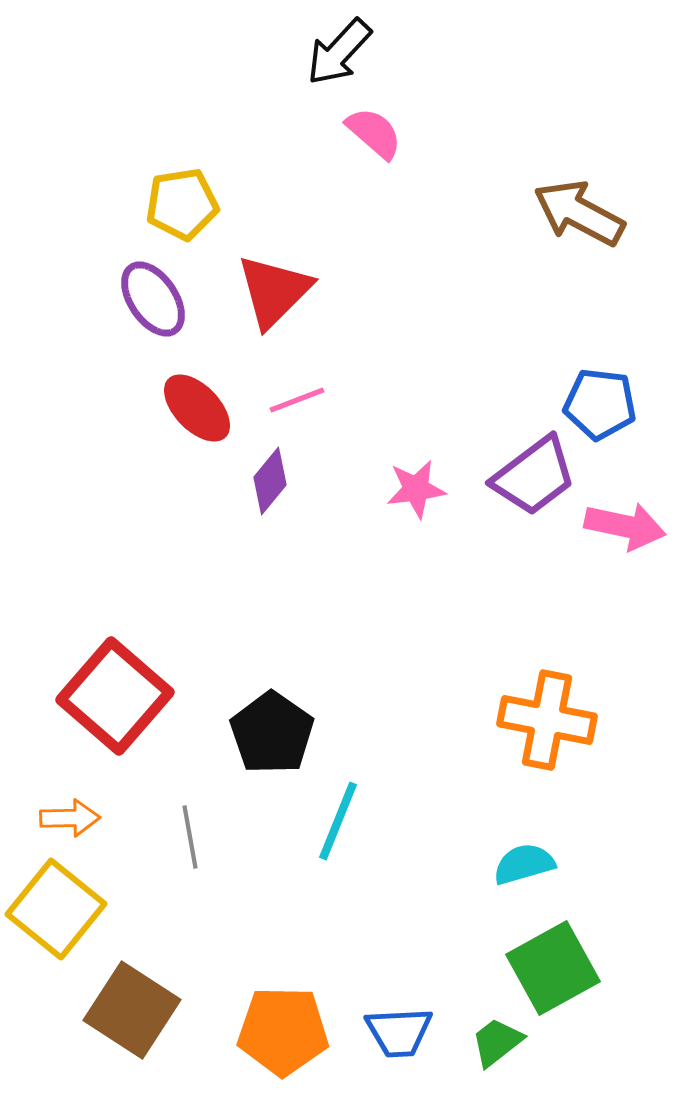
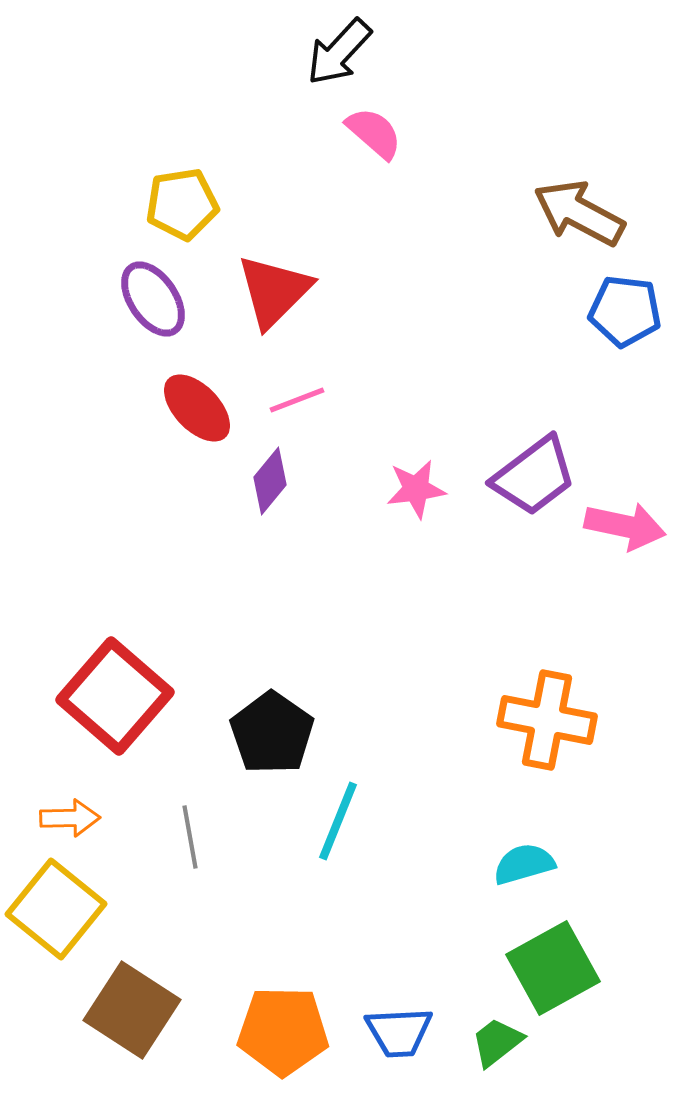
blue pentagon: moved 25 px right, 93 px up
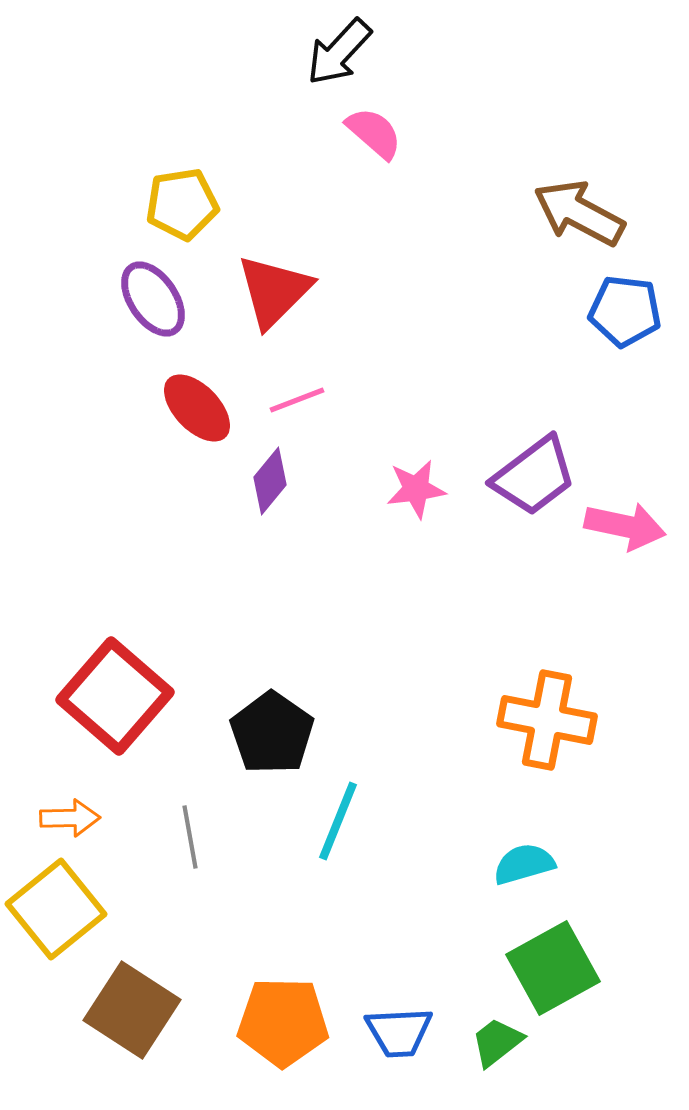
yellow square: rotated 12 degrees clockwise
orange pentagon: moved 9 px up
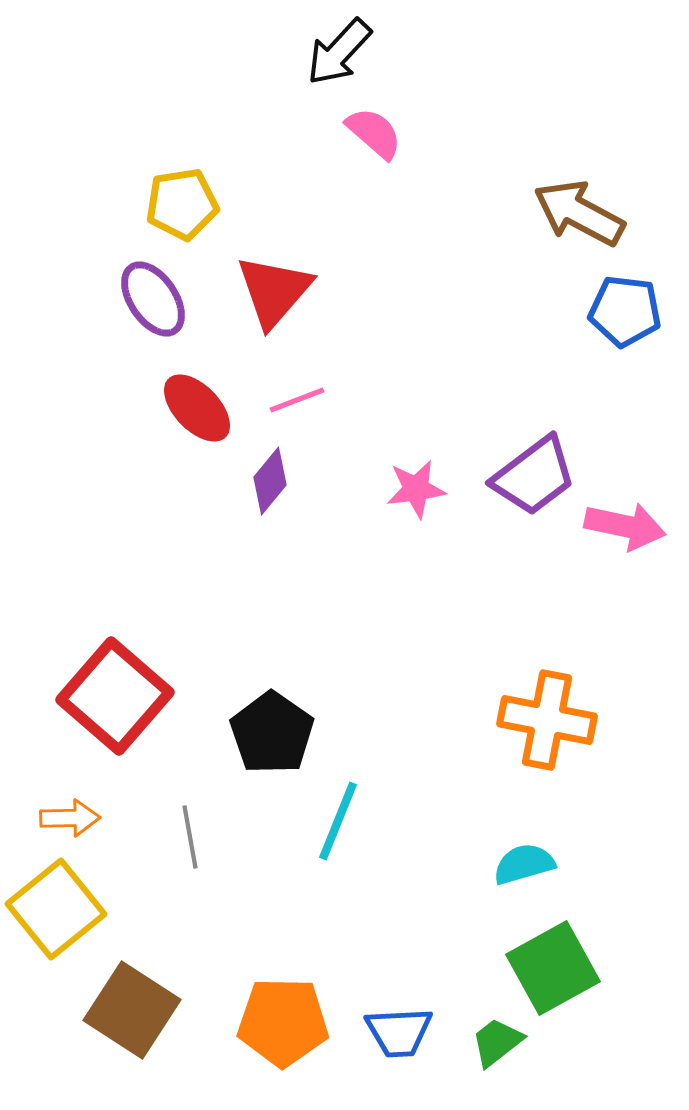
red triangle: rotated 4 degrees counterclockwise
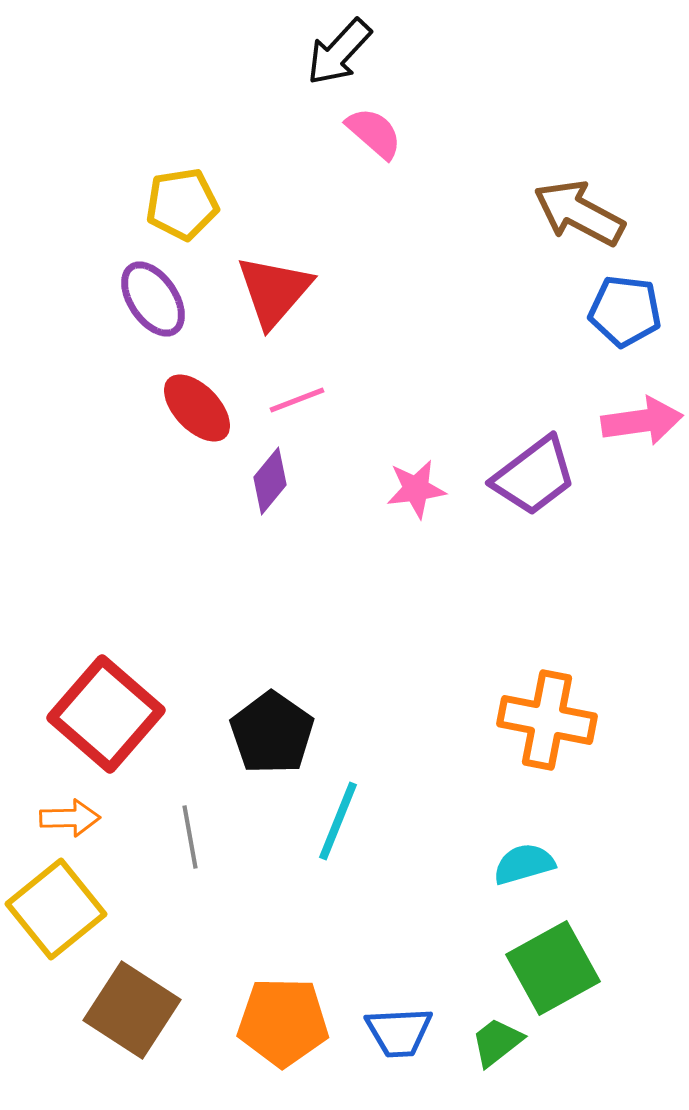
pink arrow: moved 17 px right, 105 px up; rotated 20 degrees counterclockwise
red square: moved 9 px left, 18 px down
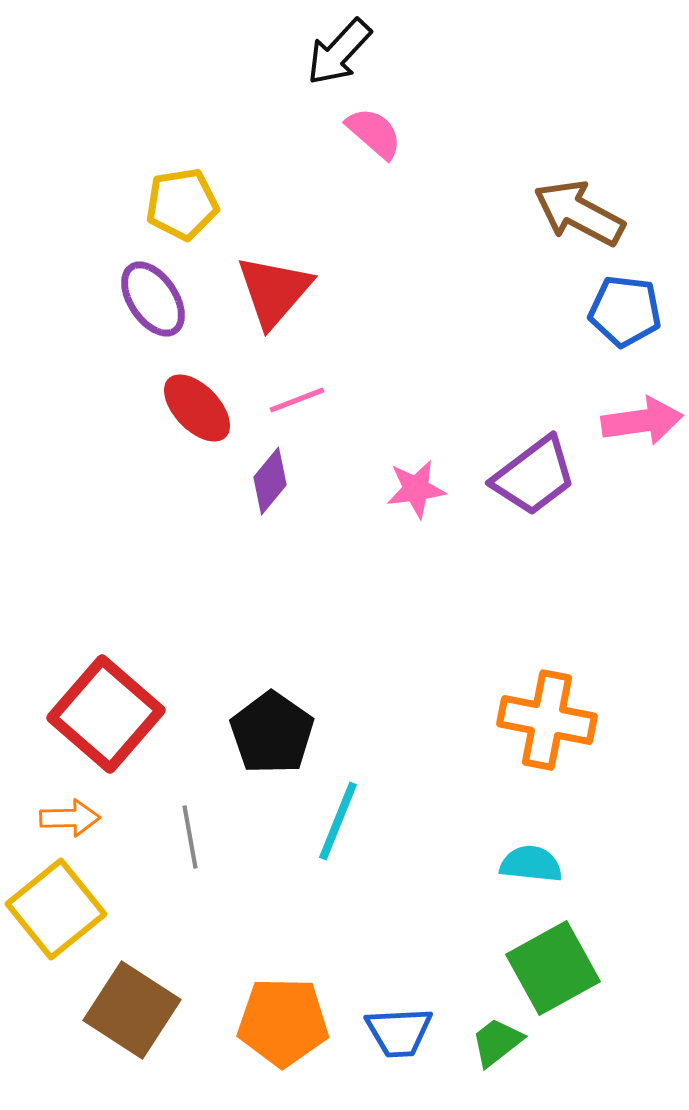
cyan semicircle: moved 7 px right; rotated 22 degrees clockwise
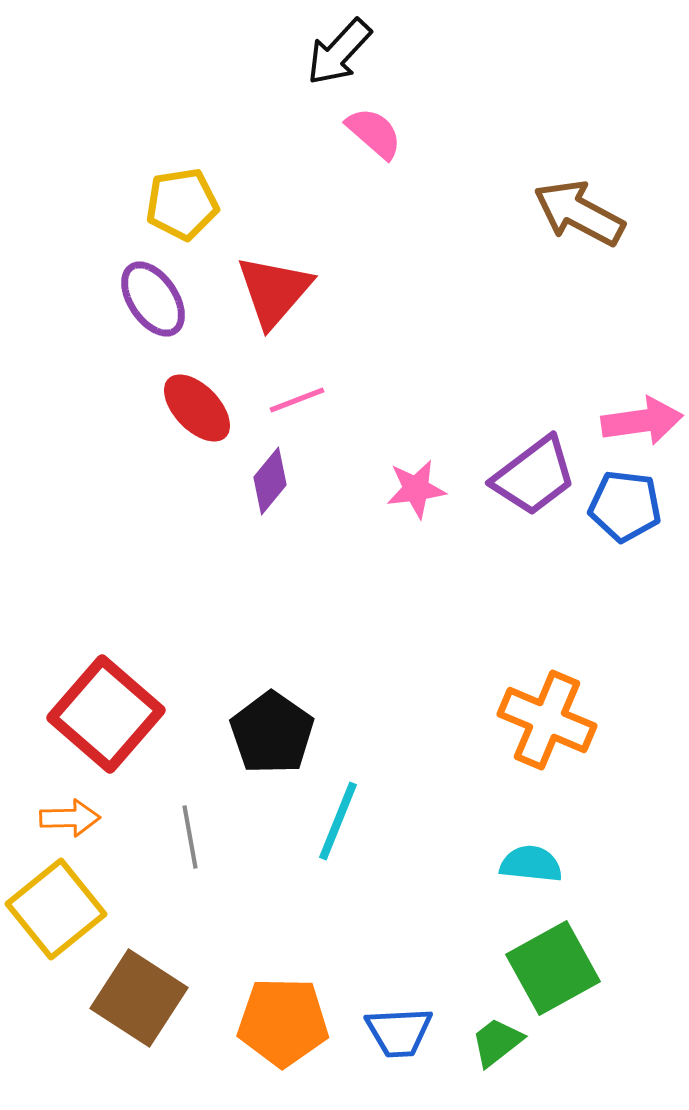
blue pentagon: moved 195 px down
orange cross: rotated 12 degrees clockwise
brown square: moved 7 px right, 12 px up
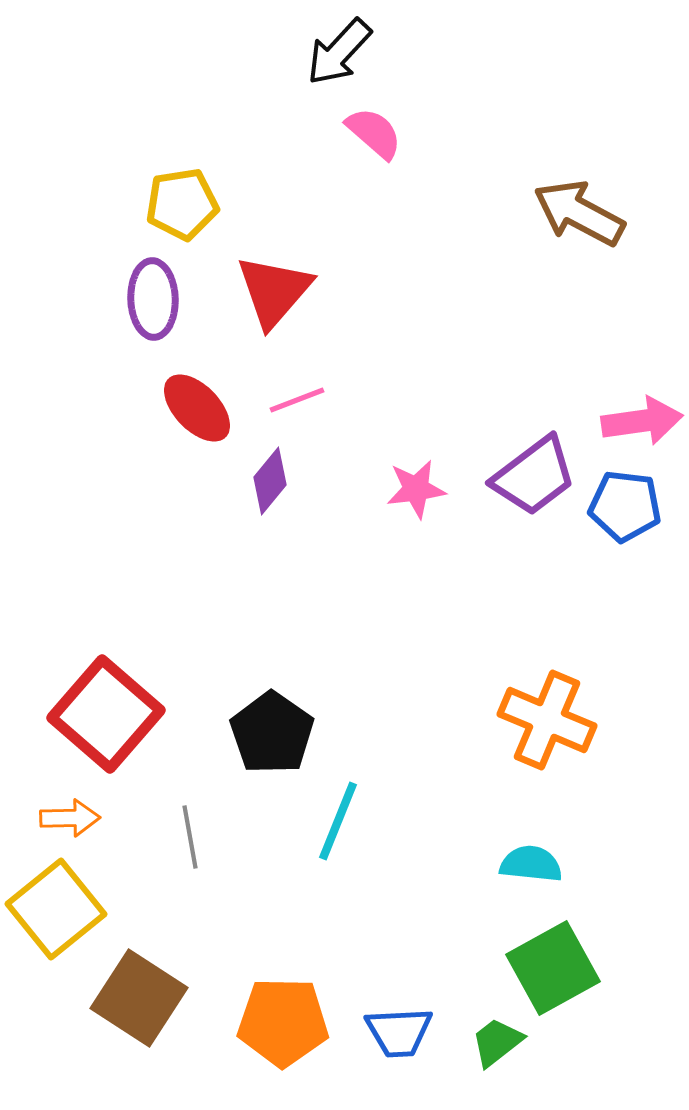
purple ellipse: rotated 32 degrees clockwise
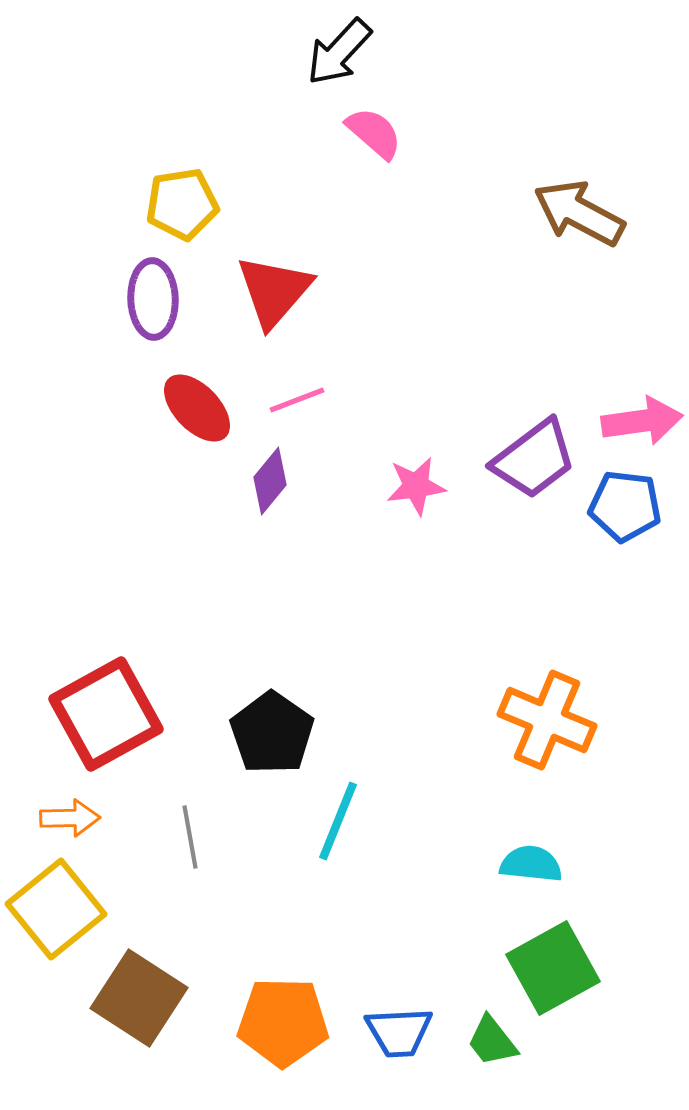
purple trapezoid: moved 17 px up
pink star: moved 3 px up
red square: rotated 20 degrees clockwise
green trapezoid: moved 5 px left, 1 px up; rotated 90 degrees counterclockwise
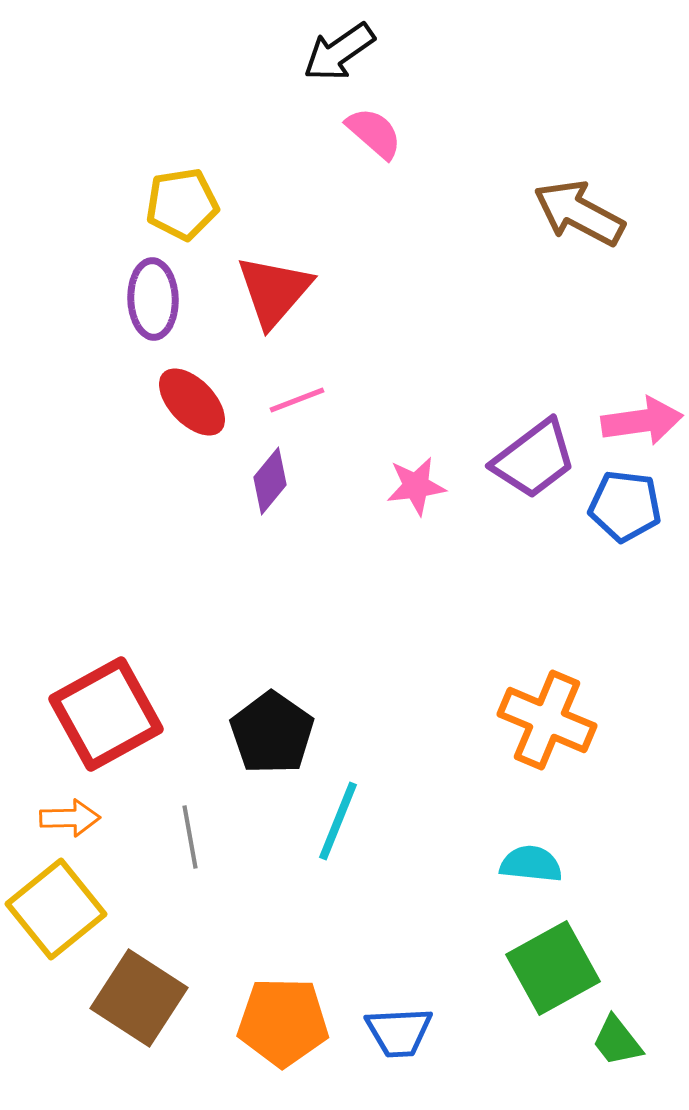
black arrow: rotated 12 degrees clockwise
red ellipse: moved 5 px left, 6 px up
green trapezoid: moved 125 px right
